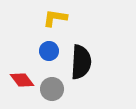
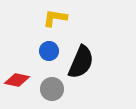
black semicircle: rotated 20 degrees clockwise
red diamond: moved 5 px left; rotated 40 degrees counterclockwise
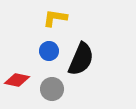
black semicircle: moved 3 px up
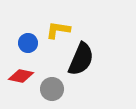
yellow L-shape: moved 3 px right, 12 px down
blue circle: moved 21 px left, 8 px up
red diamond: moved 4 px right, 4 px up
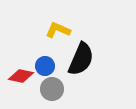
yellow L-shape: rotated 15 degrees clockwise
blue circle: moved 17 px right, 23 px down
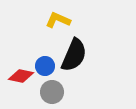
yellow L-shape: moved 10 px up
black semicircle: moved 7 px left, 4 px up
gray circle: moved 3 px down
